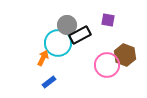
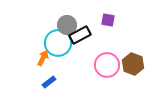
brown hexagon: moved 8 px right, 9 px down
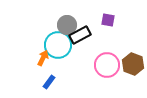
cyan circle: moved 2 px down
blue rectangle: rotated 16 degrees counterclockwise
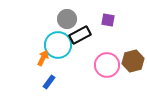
gray circle: moved 6 px up
brown hexagon: moved 3 px up; rotated 25 degrees clockwise
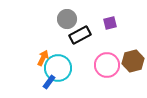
purple square: moved 2 px right, 3 px down; rotated 24 degrees counterclockwise
cyan circle: moved 23 px down
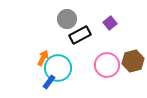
purple square: rotated 24 degrees counterclockwise
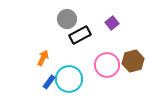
purple square: moved 2 px right
cyan circle: moved 11 px right, 11 px down
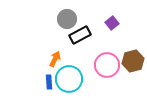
orange arrow: moved 12 px right, 1 px down
blue rectangle: rotated 40 degrees counterclockwise
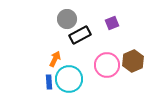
purple square: rotated 16 degrees clockwise
brown hexagon: rotated 10 degrees counterclockwise
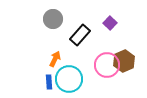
gray circle: moved 14 px left
purple square: moved 2 px left; rotated 24 degrees counterclockwise
black rectangle: rotated 20 degrees counterclockwise
brown hexagon: moved 9 px left
